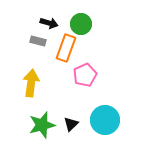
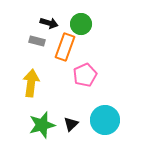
gray rectangle: moved 1 px left
orange rectangle: moved 1 px left, 1 px up
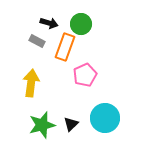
gray rectangle: rotated 14 degrees clockwise
cyan circle: moved 2 px up
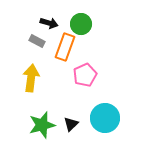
yellow arrow: moved 5 px up
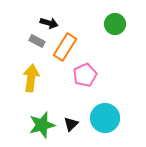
green circle: moved 34 px right
orange rectangle: rotated 12 degrees clockwise
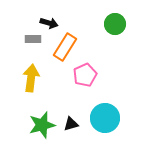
gray rectangle: moved 4 px left, 2 px up; rotated 28 degrees counterclockwise
black triangle: rotated 28 degrees clockwise
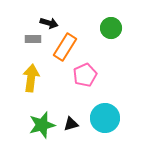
green circle: moved 4 px left, 4 px down
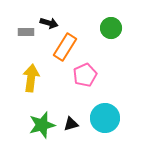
gray rectangle: moved 7 px left, 7 px up
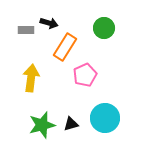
green circle: moved 7 px left
gray rectangle: moved 2 px up
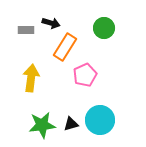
black arrow: moved 2 px right
cyan circle: moved 5 px left, 2 px down
green star: rotated 8 degrees clockwise
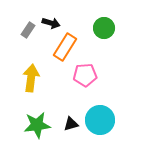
gray rectangle: moved 2 px right; rotated 56 degrees counterclockwise
pink pentagon: rotated 20 degrees clockwise
green star: moved 5 px left
